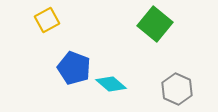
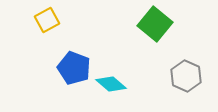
gray hexagon: moved 9 px right, 13 px up
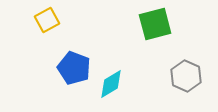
green square: rotated 36 degrees clockwise
cyan diamond: rotated 72 degrees counterclockwise
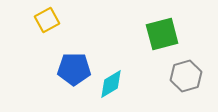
green square: moved 7 px right, 10 px down
blue pentagon: moved 1 px down; rotated 20 degrees counterclockwise
gray hexagon: rotated 20 degrees clockwise
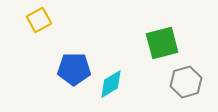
yellow square: moved 8 px left
green square: moved 9 px down
gray hexagon: moved 6 px down
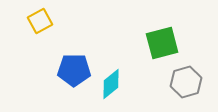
yellow square: moved 1 px right, 1 px down
blue pentagon: moved 1 px down
cyan diamond: rotated 8 degrees counterclockwise
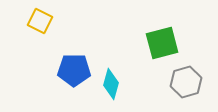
yellow square: rotated 35 degrees counterclockwise
cyan diamond: rotated 36 degrees counterclockwise
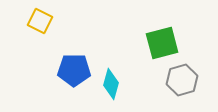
gray hexagon: moved 4 px left, 2 px up
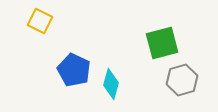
blue pentagon: rotated 24 degrees clockwise
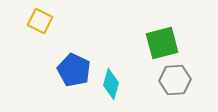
gray hexagon: moved 7 px left; rotated 12 degrees clockwise
